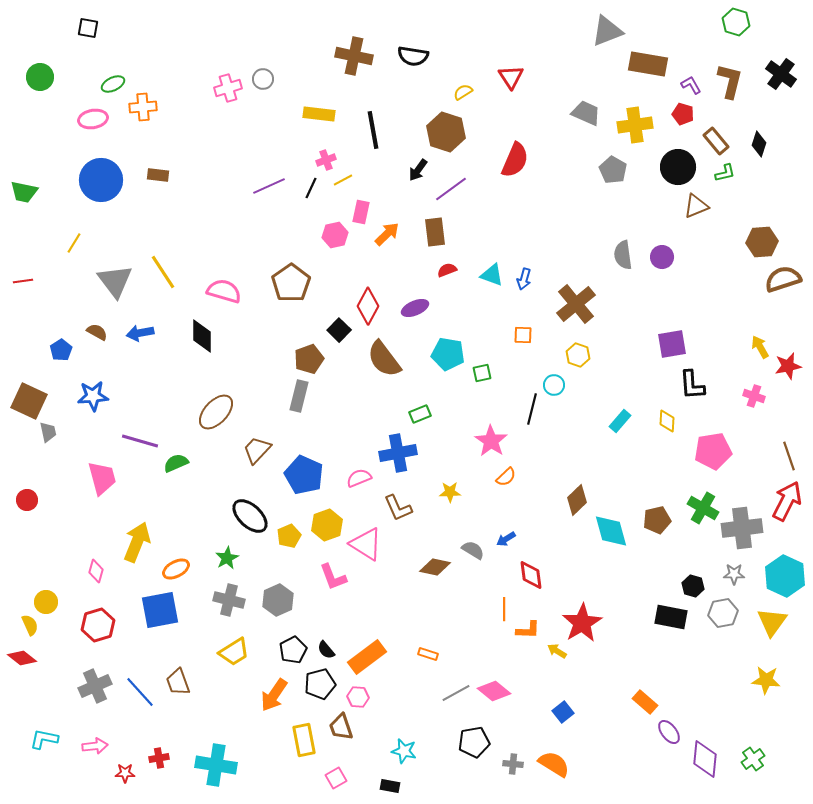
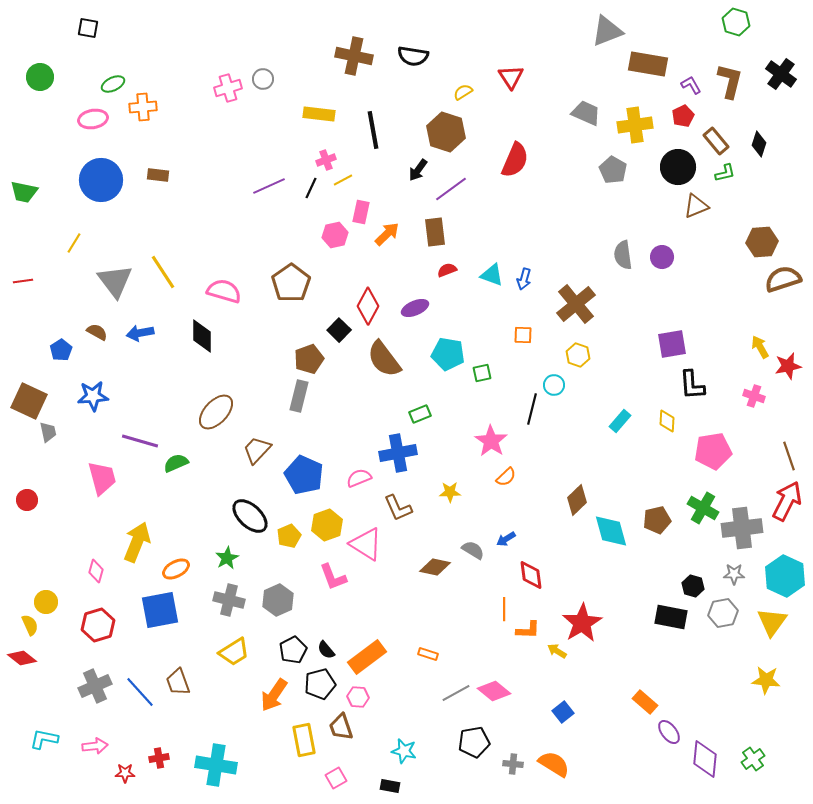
red pentagon at (683, 114): moved 2 px down; rotated 30 degrees clockwise
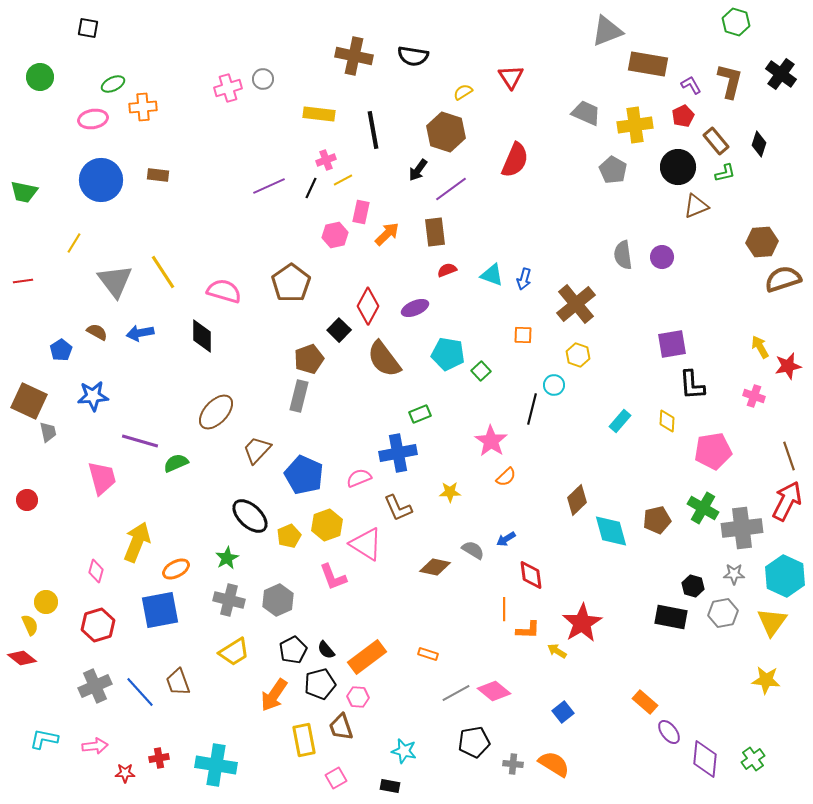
green square at (482, 373): moved 1 px left, 2 px up; rotated 30 degrees counterclockwise
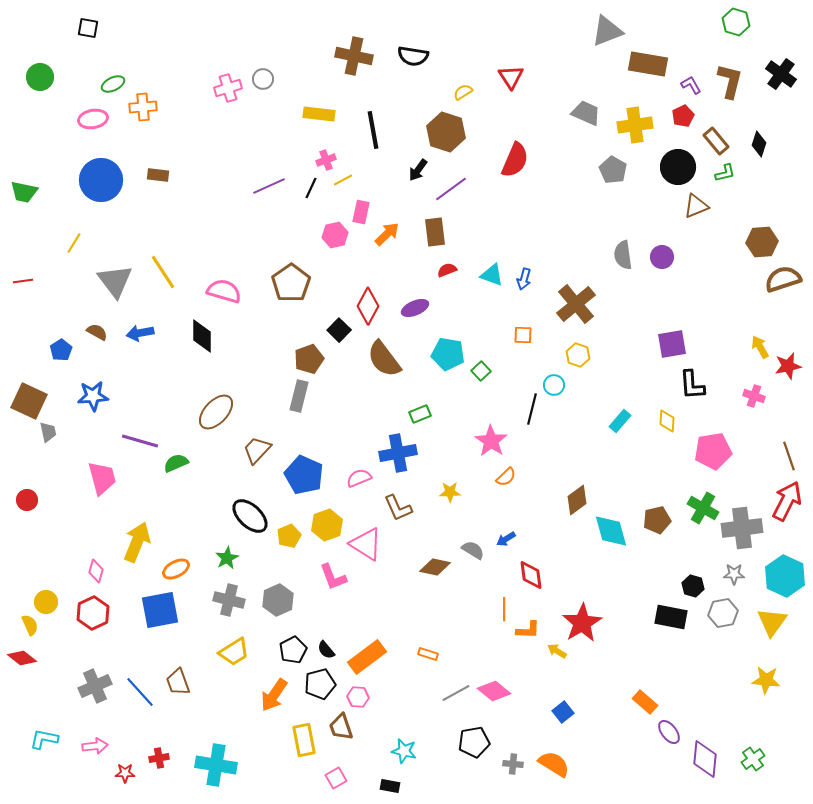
brown diamond at (577, 500): rotated 8 degrees clockwise
red hexagon at (98, 625): moved 5 px left, 12 px up; rotated 8 degrees counterclockwise
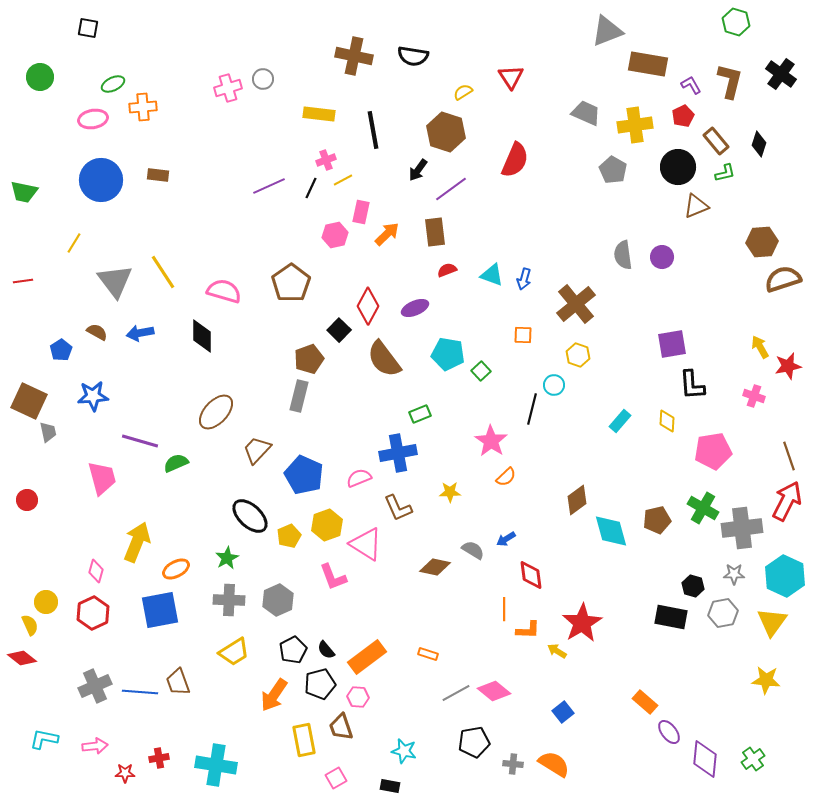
gray cross at (229, 600): rotated 12 degrees counterclockwise
blue line at (140, 692): rotated 44 degrees counterclockwise
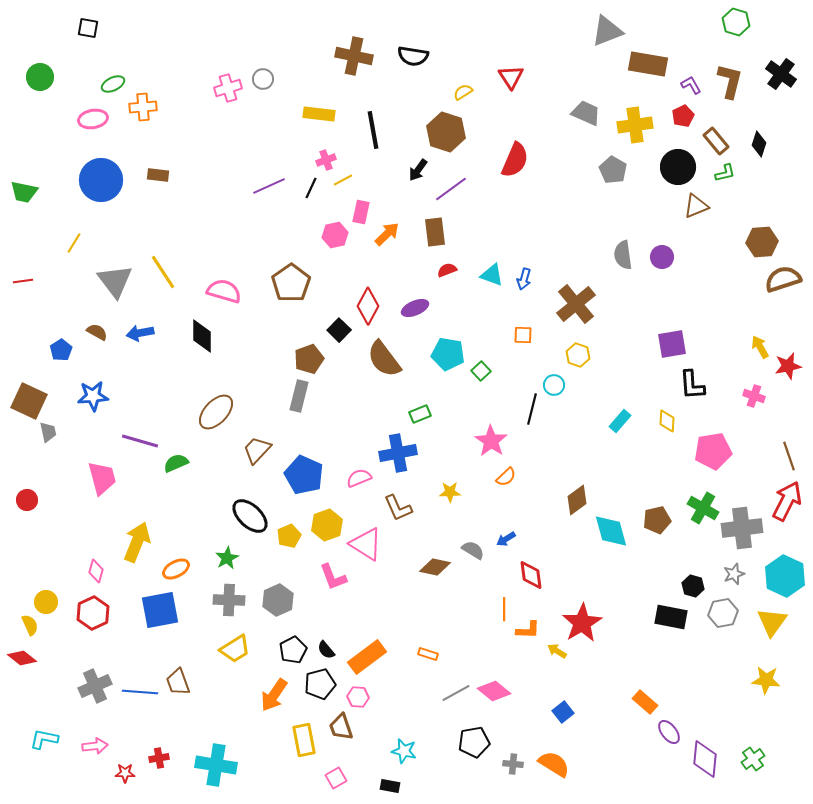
gray star at (734, 574): rotated 20 degrees counterclockwise
yellow trapezoid at (234, 652): moved 1 px right, 3 px up
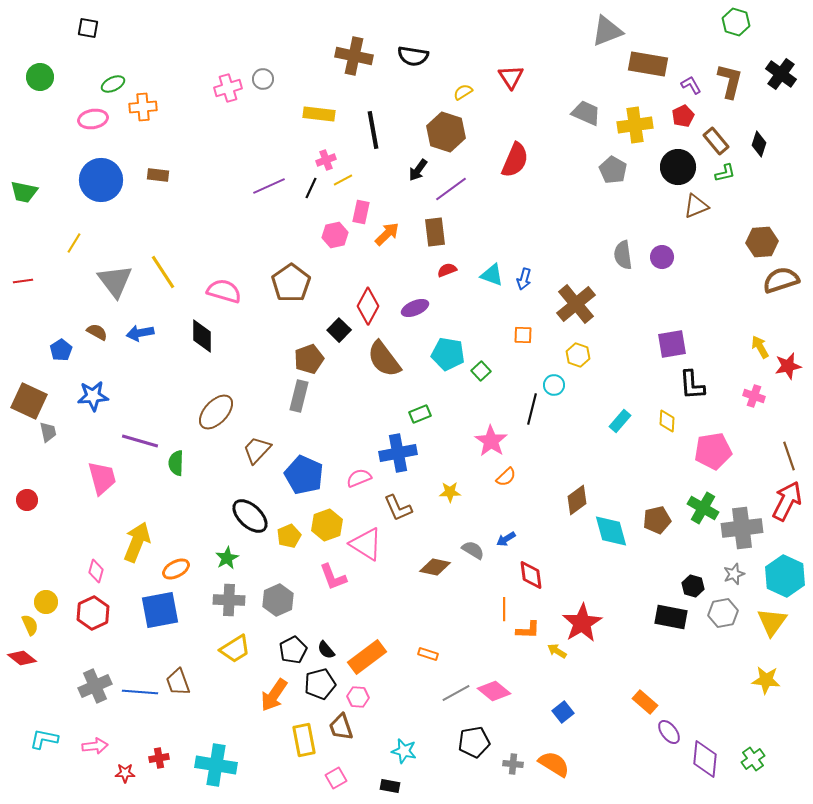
brown semicircle at (783, 279): moved 2 px left, 1 px down
green semicircle at (176, 463): rotated 65 degrees counterclockwise
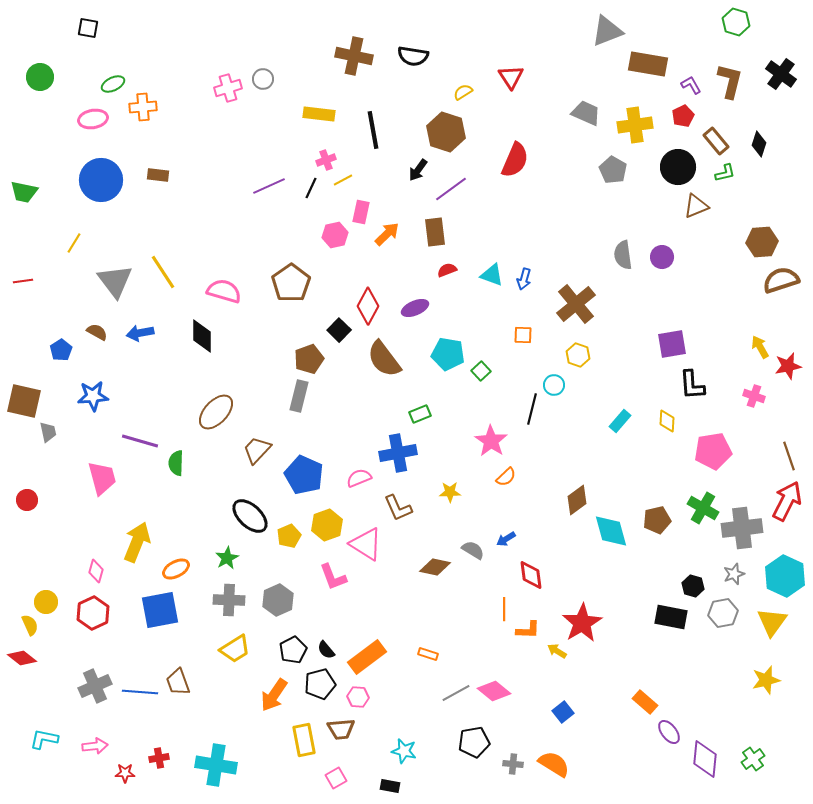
brown square at (29, 401): moved 5 px left; rotated 12 degrees counterclockwise
yellow star at (766, 680): rotated 20 degrees counterclockwise
brown trapezoid at (341, 727): moved 2 px down; rotated 76 degrees counterclockwise
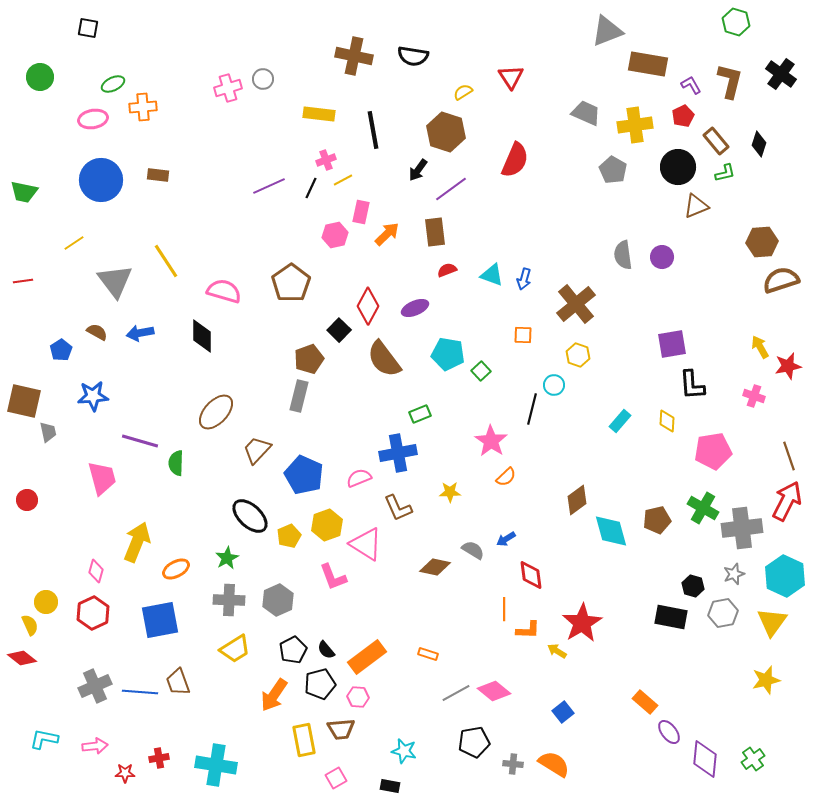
yellow line at (74, 243): rotated 25 degrees clockwise
yellow line at (163, 272): moved 3 px right, 11 px up
blue square at (160, 610): moved 10 px down
